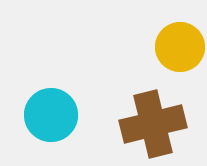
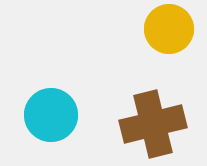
yellow circle: moved 11 px left, 18 px up
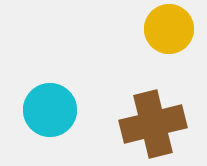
cyan circle: moved 1 px left, 5 px up
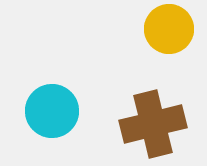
cyan circle: moved 2 px right, 1 px down
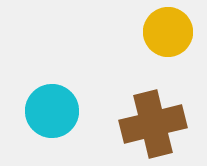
yellow circle: moved 1 px left, 3 px down
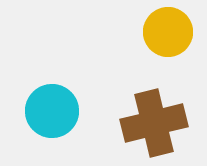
brown cross: moved 1 px right, 1 px up
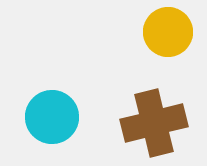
cyan circle: moved 6 px down
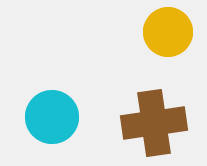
brown cross: rotated 6 degrees clockwise
